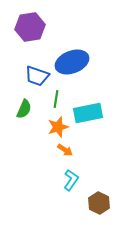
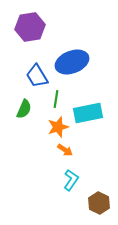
blue trapezoid: rotated 40 degrees clockwise
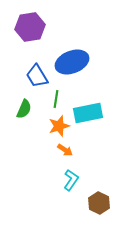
orange star: moved 1 px right, 1 px up
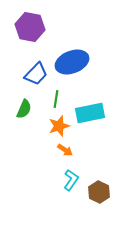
purple hexagon: rotated 20 degrees clockwise
blue trapezoid: moved 1 px left, 2 px up; rotated 105 degrees counterclockwise
cyan rectangle: moved 2 px right
brown hexagon: moved 11 px up
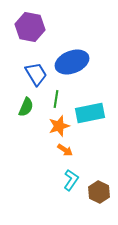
blue trapezoid: rotated 75 degrees counterclockwise
green semicircle: moved 2 px right, 2 px up
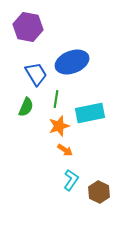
purple hexagon: moved 2 px left
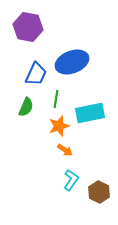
blue trapezoid: rotated 55 degrees clockwise
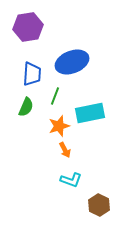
purple hexagon: rotated 20 degrees counterclockwise
blue trapezoid: moved 4 px left; rotated 20 degrees counterclockwise
green line: moved 1 px left, 3 px up; rotated 12 degrees clockwise
orange arrow: rotated 28 degrees clockwise
cyan L-shape: rotated 75 degrees clockwise
brown hexagon: moved 13 px down
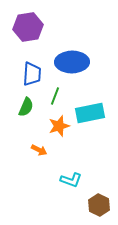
blue ellipse: rotated 20 degrees clockwise
orange arrow: moved 26 px left; rotated 35 degrees counterclockwise
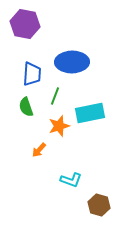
purple hexagon: moved 3 px left, 3 px up; rotated 20 degrees clockwise
green semicircle: rotated 138 degrees clockwise
orange arrow: rotated 105 degrees clockwise
brown hexagon: rotated 10 degrees counterclockwise
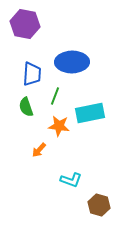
orange star: rotated 25 degrees clockwise
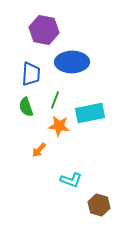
purple hexagon: moved 19 px right, 6 px down
blue trapezoid: moved 1 px left
green line: moved 4 px down
